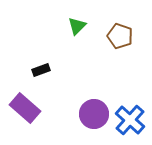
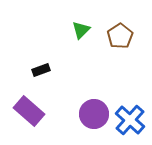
green triangle: moved 4 px right, 4 px down
brown pentagon: rotated 20 degrees clockwise
purple rectangle: moved 4 px right, 3 px down
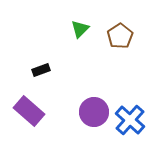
green triangle: moved 1 px left, 1 px up
purple circle: moved 2 px up
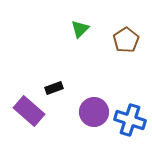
brown pentagon: moved 6 px right, 4 px down
black rectangle: moved 13 px right, 18 px down
blue cross: rotated 24 degrees counterclockwise
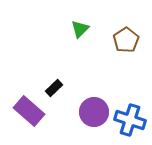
black rectangle: rotated 24 degrees counterclockwise
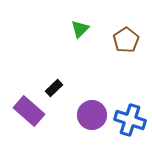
purple circle: moved 2 px left, 3 px down
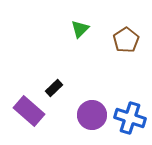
blue cross: moved 2 px up
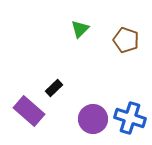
brown pentagon: rotated 20 degrees counterclockwise
purple circle: moved 1 px right, 4 px down
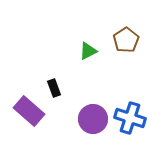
green triangle: moved 8 px right, 22 px down; rotated 18 degrees clockwise
brown pentagon: rotated 20 degrees clockwise
black rectangle: rotated 66 degrees counterclockwise
